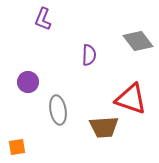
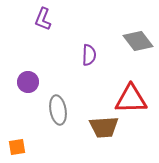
red triangle: rotated 20 degrees counterclockwise
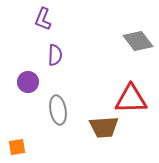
purple semicircle: moved 34 px left
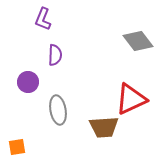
red triangle: rotated 24 degrees counterclockwise
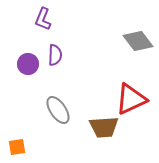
purple circle: moved 18 px up
gray ellipse: rotated 24 degrees counterclockwise
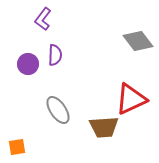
purple L-shape: rotated 15 degrees clockwise
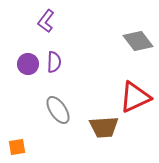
purple L-shape: moved 3 px right, 2 px down
purple semicircle: moved 1 px left, 7 px down
red triangle: moved 4 px right, 2 px up
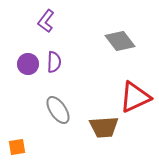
gray diamond: moved 18 px left
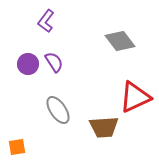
purple semicircle: rotated 35 degrees counterclockwise
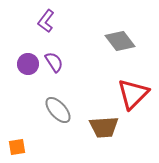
red triangle: moved 2 px left, 3 px up; rotated 20 degrees counterclockwise
gray ellipse: rotated 8 degrees counterclockwise
